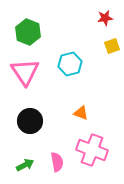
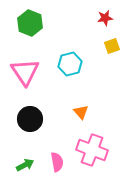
green hexagon: moved 2 px right, 9 px up
orange triangle: moved 1 px up; rotated 28 degrees clockwise
black circle: moved 2 px up
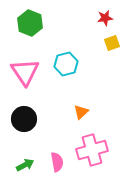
yellow square: moved 3 px up
cyan hexagon: moved 4 px left
orange triangle: rotated 28 degrees clockwise
black circle: moved 6 px left
pink cross: rotated 36 degrees counterclockwise
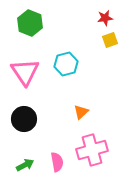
yellow square: moved 2 px left, 3 px up
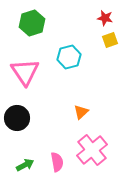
red star: rotated 21 degrees clockwise
green hexagon: moved 2 px right; rotated 20 degrees clockwise
cyan hexagon: moved 3 px right, 7 px up
black circle: moved 7 px left, 1 px up
pink cross: rotated 24 degrees counterclockwise
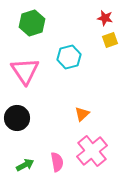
pink triangle: moved 1 px up
orange triangle: moved 1 px right, 2 px down
pink cross: moved 1 px down
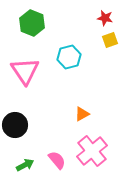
green hexagon: rotated 20 degrees counterclockwise
orange triangle: rotated 14 degrees clockwise
black circle: moved 2 px left, 7 px down
pink semicircle: moved 2 px up; rotated 30 degrees counterclockwise
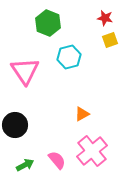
green hexagon: moved 16 px right
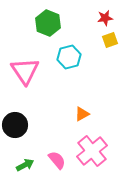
red star: rotated 21 degrees counterclockwise
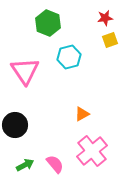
pink semicircle: moved 2 px left, 4 px down
